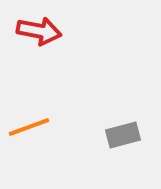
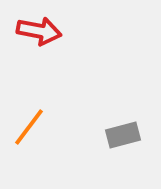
orange line: rotated 33 degrees counterclockwise
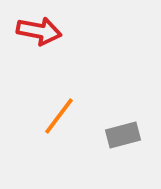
orange line: moved 30 px right, 11 px up
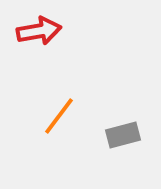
red arrow: rotated 21 degrees counterclockwise
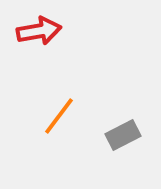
gray rectangle: rotated 12 degrees counterclockwise
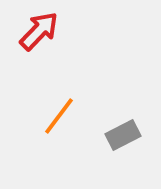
red arrow: rotated 36 degrees counterclockwise
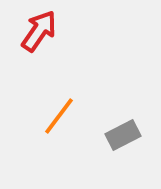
red arrow: rotated 9 degrees counterclockwise
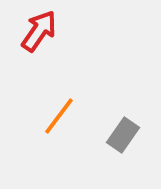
gray rectangle: rotated 28 degrees counterclockwise
